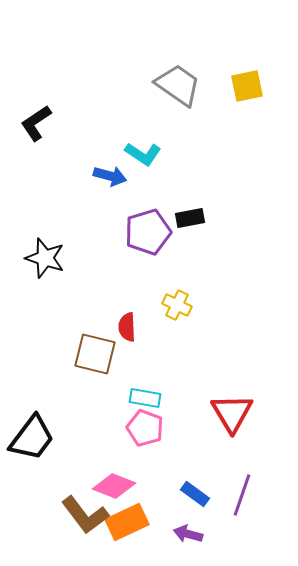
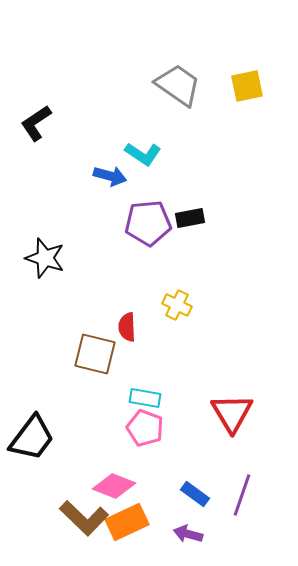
purple pentagon: moved 9 px up; rotated 12 degrees clockwise
brown L-shape: moved 1 px left, 3 px down; rotated 9 degrees counterclockwise
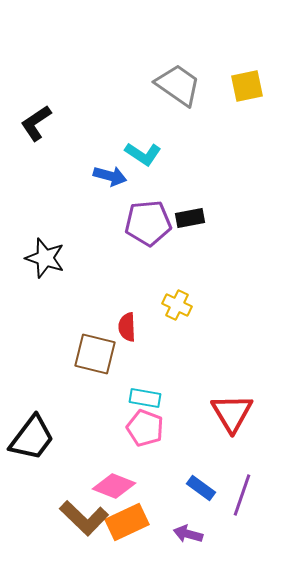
blue rectangle: moved 6 px right, 6 px up
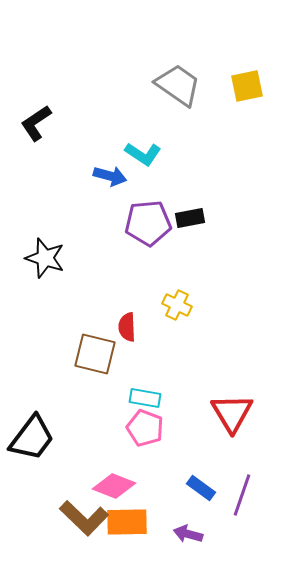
orange rectangle: rotated 24 degrees clockwise
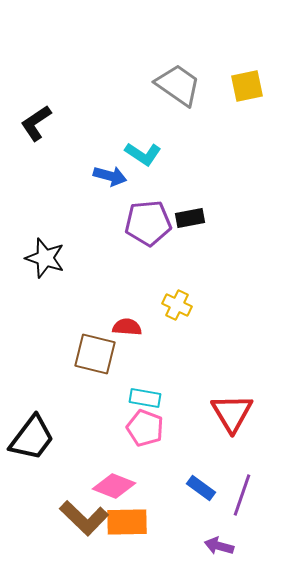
red semicircle: rotated 96 degrees clockwise
purple arrow: moved 31 px right, 12 px down
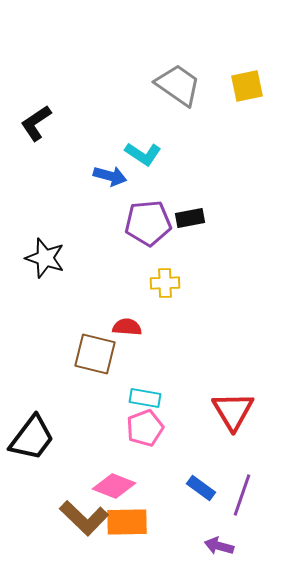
yellow cross: moved 12 px left, 22 px up; rotated 28 degrees counterclockwise
red triangle: moved 1 px right, 2 px up
pink pentagon: rotated 30 degrees clockwise
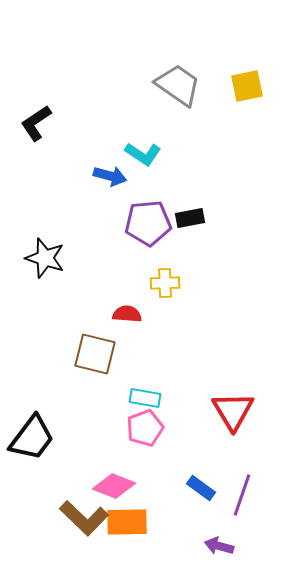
red semicircle: moved 13 px up
